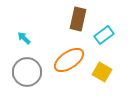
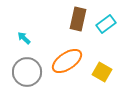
cyan rectangle: moved 2 px right, 11 px up
orange ellipse: moved 2 px left, 1 px down
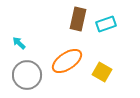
cyan rectangle: rotated 18 degrees clockwise
cyan arrow: moved 5 px left, 5 px down
gray circle: moved 3 px down
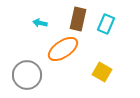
cyan rectangle: rotated 48 degrees counterclockwise
cyan arrow: moved 21 px right, 20 px up; rotated 32 degrees counterclockwise
orange ellipse: moved 4 px left, 12 px up
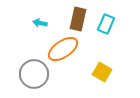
gray circle: moved 7 px right, 1 px up
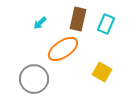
cyan arrow: rotated 56 degrees counterclockwise
gray circle: moved 5 px down
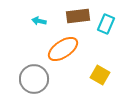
brown rectangle: moved 3 px up; rotated 70 degrees clockwise
cyan arrow: moved 1 px left, 2 px up; rotated 56 degrees clockwise
yellow square: moved 2 px left, 3 px down
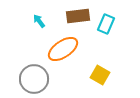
cyan arrow: rotated 40 degrees clockwise
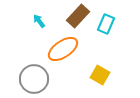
brown rectangle: rotated 40 degrees counterclockwise
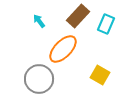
orange ellipse: rotated 12 degrees counterclockwise
gray circle: moved 5 px right
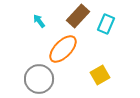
yellow square: rotated 30 degrees clockwise
